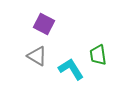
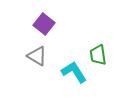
purple square: rotated 10 degrees clockwise
cyan L-shape: moved 3 px right, 3 px down
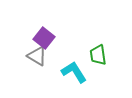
purple square: moved 14 px down
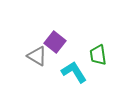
purple square: moved 11 px right, 4 px down
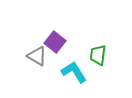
green trapezoid: rotated 15 degrees clockwise
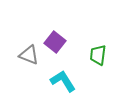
gray triangle: moved 8 px left, 1 px up; rotated 10 degrees counterclockwise
cyan L-shape: moved 11 px left, 9 px down
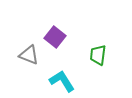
purple square: moved 5 px up
cyan L-shape: moved 1 px left
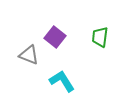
green trapezoid: moved 2 px right, 18 px up
